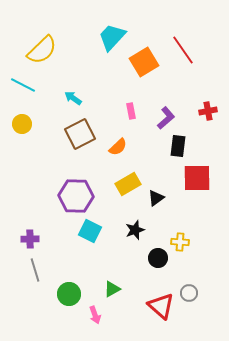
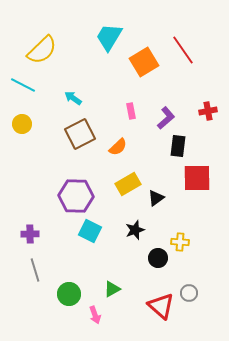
cyan trapezoid: moved 3 px left; rotated 12 degrees counterclockwise
purple cross: moved 5 px up
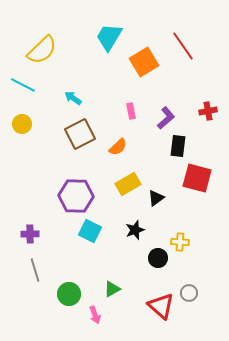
red line: moved 4 px up
red square: rotated 16 degrees clockwise
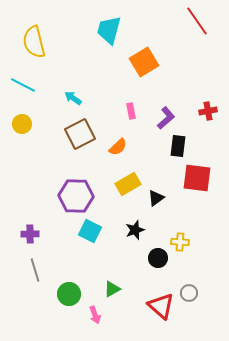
cyan trapezoid: moved 7 px up; rotated 16 degrees counterclockwise
red line: moved 14 px right, 25 px up
yellow semicircle: moved 8 px left, 8 px up; rotated 120 degrees clockwise
red square: rotated 8 degrees counterclockwise
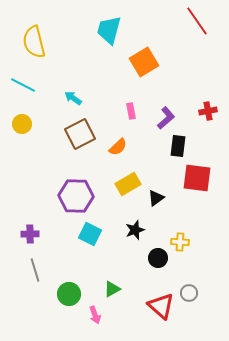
cyan square: moved 3 px down
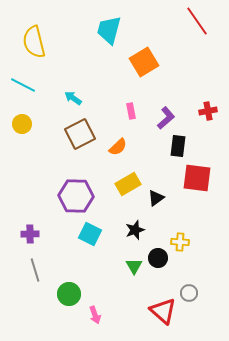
green triangle: moved 22 px right, 23 px up; rotated 30 degrees counterclockwise
red triangle: moved 2 px right, 5 px down
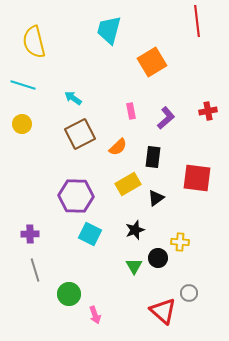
red line: rotated 28 degrees clockwise
orange square: moved 8 px right
cyan line: rotated 10 degrees counterclockwise
black rectangle: moved 25 px left, 11 px down
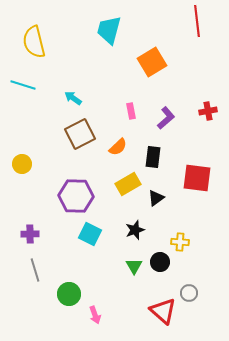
yellow circle: moved 40 px down
black circle: moved 2 px right, 4 px down
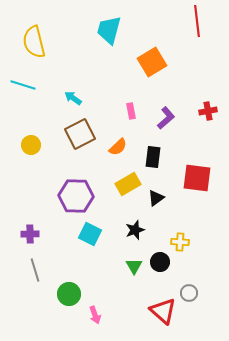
yellow circle: moved 9 px right, 19 px up
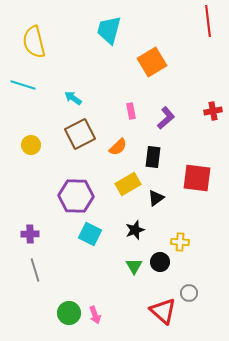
red line: moved 11 px right
red cross: moved 5 px right
green circle: moved 19 px down
